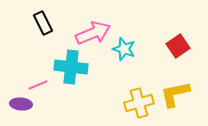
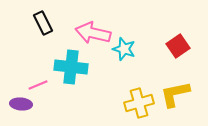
pink arrow: rotated 144 degrees counterclockwise
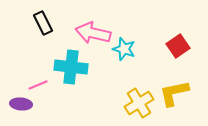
yellow L-shape: moved 1 px left, 1 px up
yellow cross: rotated 16 degrees counterclockwise
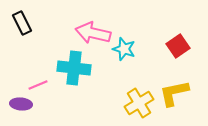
black rectangle: moved 21 px left
cyan cross: moved 3 px right, 1 px down
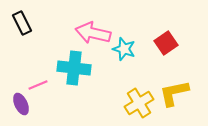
red square: moved 12 px left, 3 px up
purple ellipse: rotated 60 degrees clockwise
